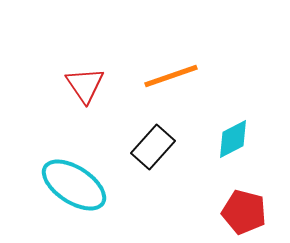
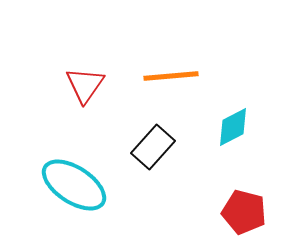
orange line: rotated 14 degrees clockwise
red triangle: rotated 9 degrees clockwise
cyan diamond: moved 12 px up
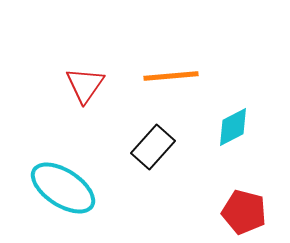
cyan ellipse: moved 11 px left, 3 px down
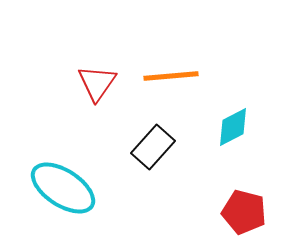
red triangle: moved 12 px right, 2 px up
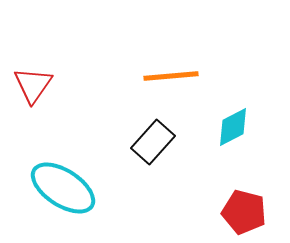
red triangle: moved 64 px left, 2 px down
black rectangle: moved 5 px up
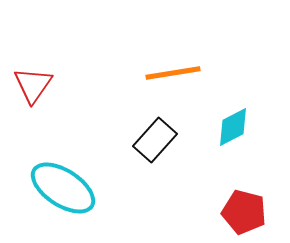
orange line: moved 2 px right, 3 px up; rotated 4 degrees counterclockwise
black rectangle: moved 2 px right, 2 px up
